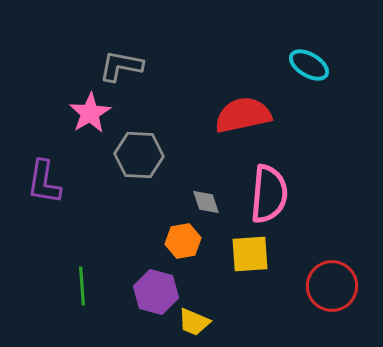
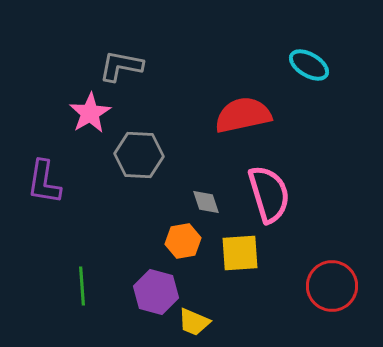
pink semicircle: rotated 22 degrees counterclockwise
yellow square: moved 10 px left, 1 px up
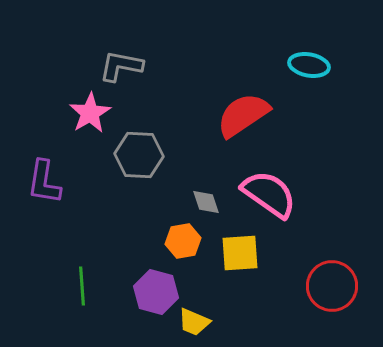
cyan ellipse: rotated 21 degrees counterclockwise
red semicircle: rotated 22 degrees counterclockwise
pink semicircle: rotated 38 degrees counterclockwise
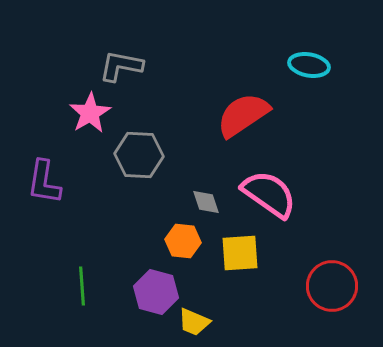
orange hexagon: rotated 16 degrees clockwise
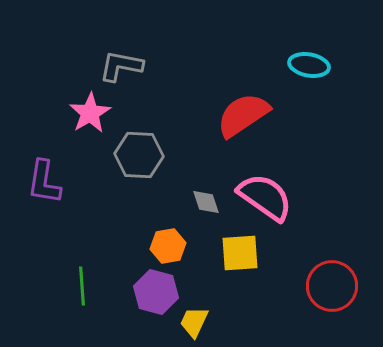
pink semicircle: moved 4 px left, 3 px down
orange hexagon: moved 15 px left, 5 px down; rotated 16 degrees counterclockwise
yellow trapezoid: rotated 92 degrees clockwise
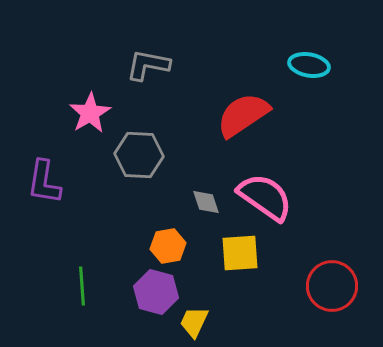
gray L-shape: moved 27 px right, 1 px up
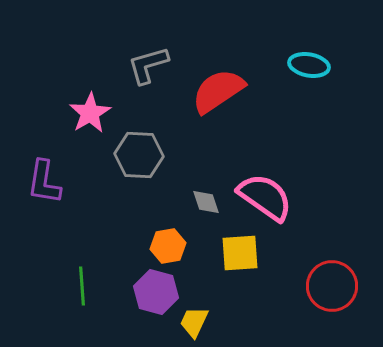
gray L-shape: rotated 27 degrees counterclockwise
red semicircle: moved 25 px left, 24 px up
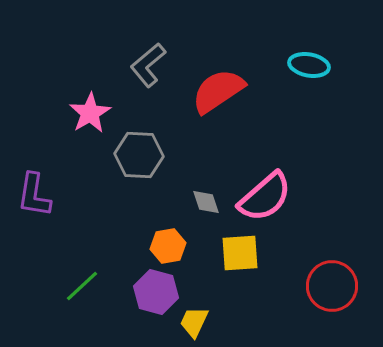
gray L-shape: rotated 24 degrees counterclockwise
purple L-shape: moved 10 px left, 13 px down
pink semicircle: rotated 104 degrees clockwise
green line: rotated 51 degrees clockwise
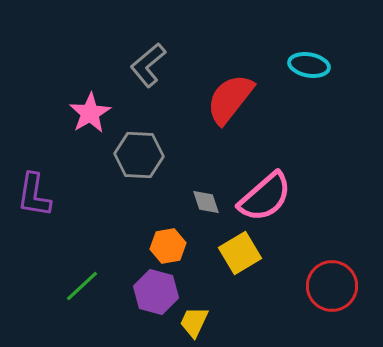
red semicircle: moved 12 px right, 8 px down; rotated 18 degrees counterclockwise
yellow square: rotated 27 degrees counterclockwise
